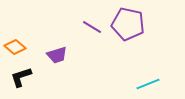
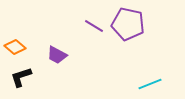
purple line: moved 2 px right, 1 px up
purple trapezoid: rotated 45 degrees clockwise
cyan line: moved 2 px right
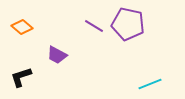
orange diamond: moved 7 px right, 20 px up
